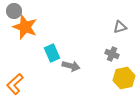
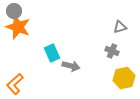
orange star: moved 7 px left
gray cross: moved 3 px up
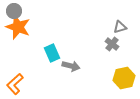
gray cross: moved 7 px up; rotated 16 degrees clockwise
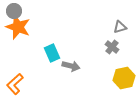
gray cross: moved 3 px down
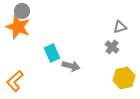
gray circle: moved 8 px right
orange L-shape: moved 3 px up
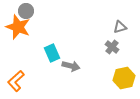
gray circle: moved 4 px right
orange L-shape: moved 1 px right
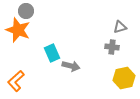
orange star: moved 3 px down
gray cross: rotated 32 degrees counterclockwise
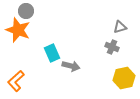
gray cross: rotated 16 degrees clockwise
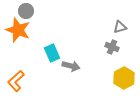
yellow hexagon: rotated 15 degrees counterclockwise
